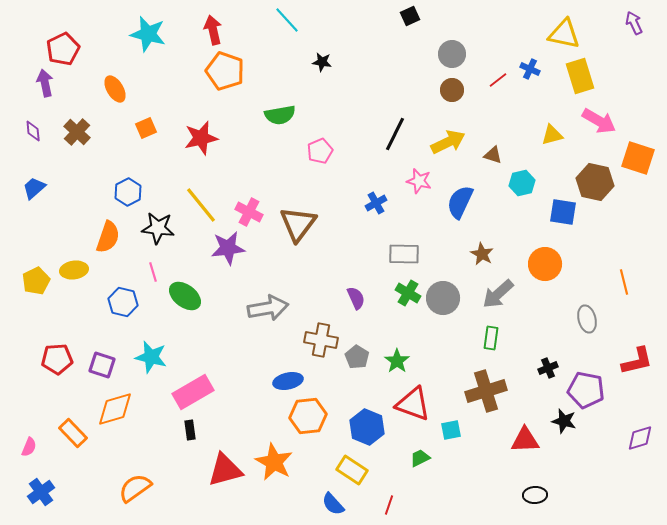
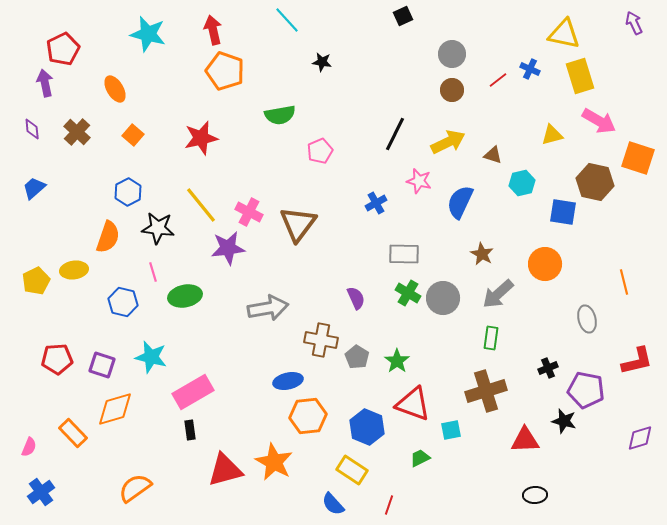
black square at (410, 16): moved 7 px left
orange square at (146, 128): moved 13 px left, 7 px down; rotated 25 degrees counterclockwise
purple diamond at (33, 131): moved 1 px left, 2 px up
green ellipse at (185, 296): rotated 48 degrees counterclockwise
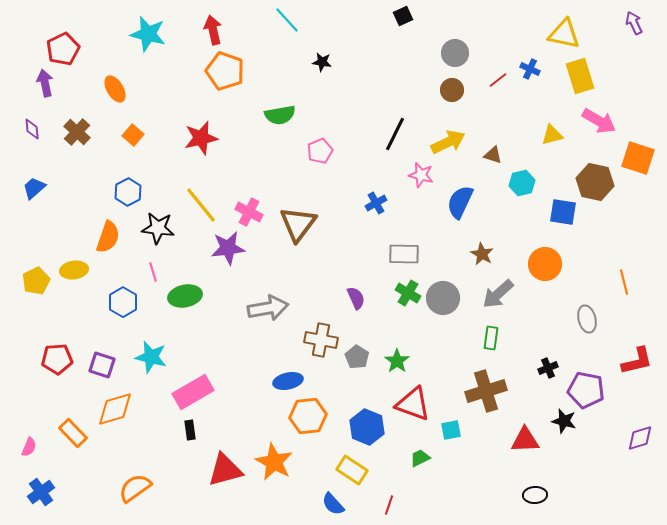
gray circle at (452, 54): moved 3 px right, 1 px up
pink star at (419, 181): moved 2 px right, 6 px up
blue hexagon at (123, 302): rotated 16 degrees clockwise
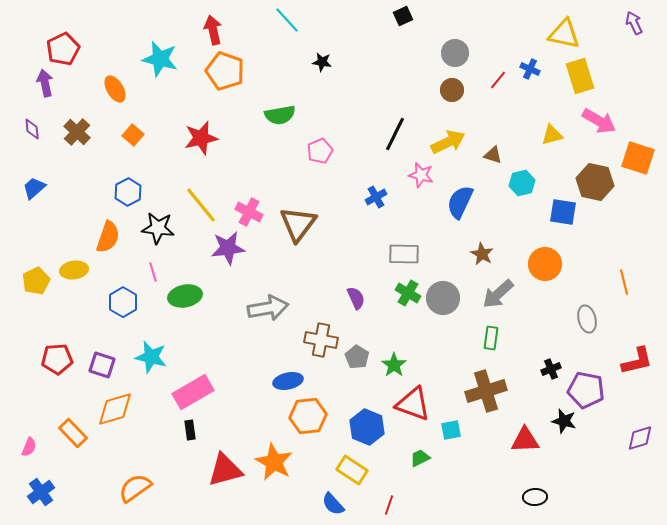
cyan star at (148, 34): moved 12 px right, 25 px down
red line at (498, 80): rotated 12 degrees counterclockwise
blue cross at (376, 203): moved 6 px up
green star at (397, 361): moved 3 px left, 4 px down
black cross at (548, 368): moved 3 px right, 1 px down
black ellipse at (535, 495): moved 2 px down
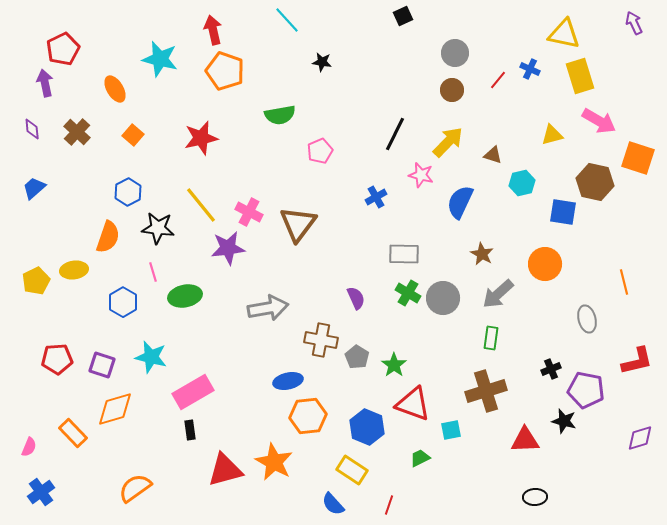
yellow arrow at (448, 142): rotated 20 degrees counterclockwise
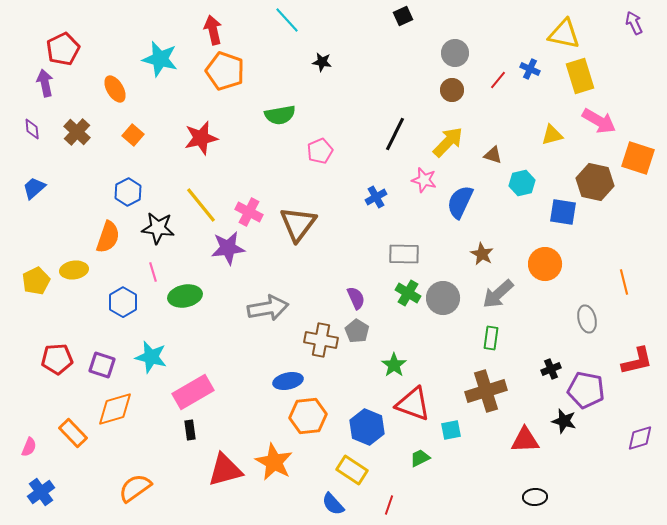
pink star at (421, 175): moved 3 px right, 5 px down
gray pentagon at (357, 357): moved 26 px up
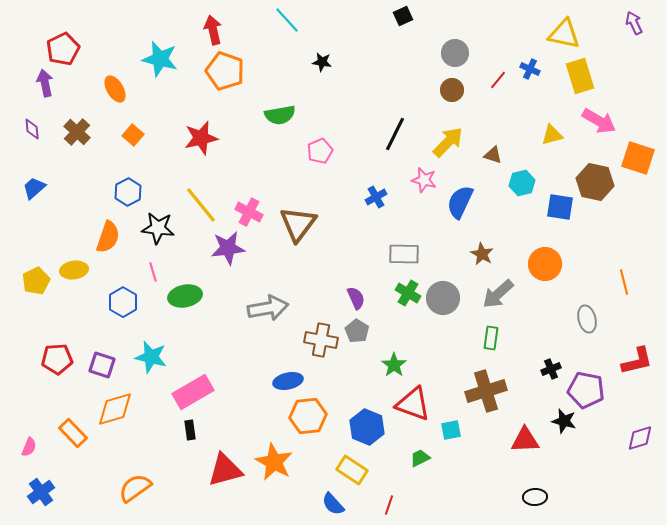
blue square at (563, 212): moved 3 px left, 5 px up
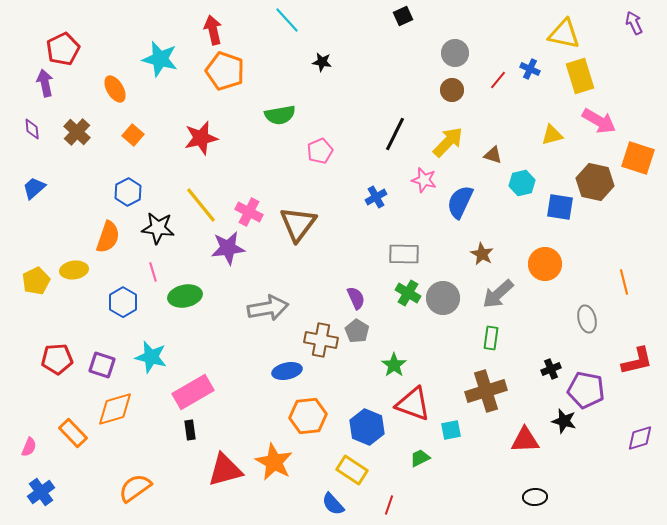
blue ellipse at (288, 381): moved 1 px left, 10 px up
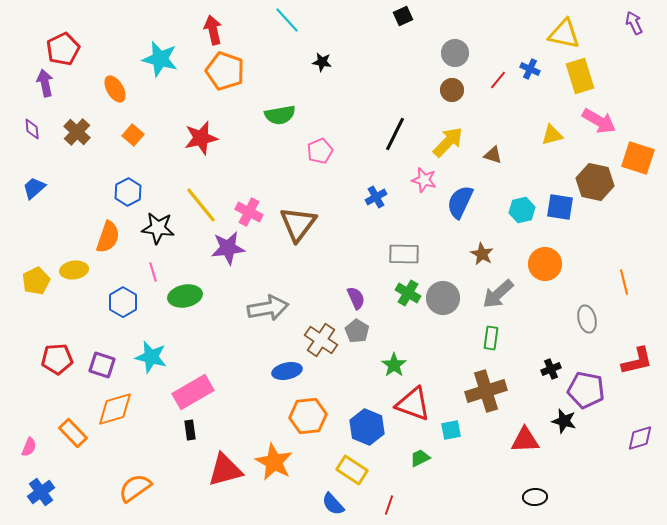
cyan hexagon at (522, 183): moved 27 px down
brown cross at (321, 340): rotated 24 degrees clockwise
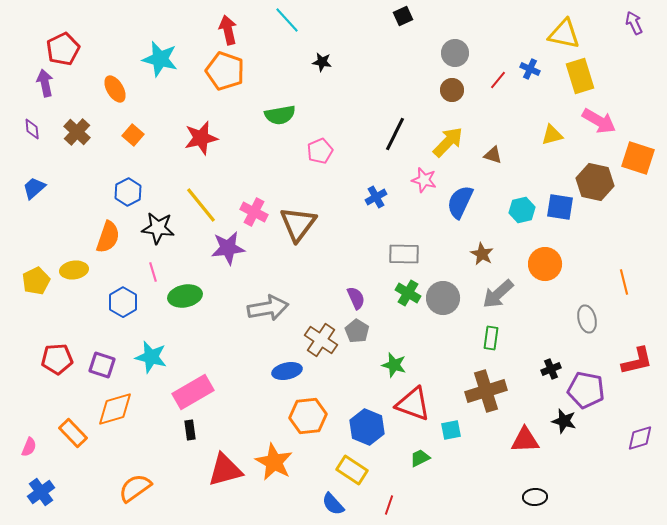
red arrow at (213, 30): moved 15 px right
pink cross at (249, 212): moved 5 px right
green star at (394, 365): rotated 20 degrees counterclockwise
